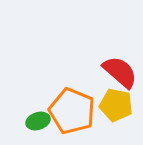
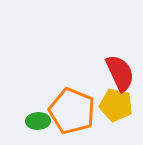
red semicircle: moved 1 px down; rotated 24 degrees clockwise
green ellipse: rotated 15 degrees clockwise
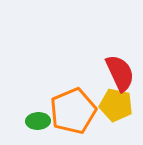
orange pentagon: moved 1 px right; rotated 27 degrees clockwise
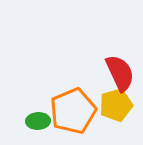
yellow pentagon: rotated 28 degrees counterclockwise
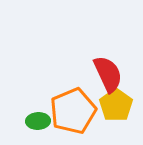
red semicircle: moved 12 px left, 1 px down
yellow pentagon: rotated 20 degrees counterclockwise
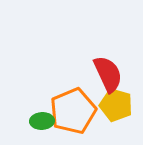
yellow pentagon: rotated 20 degrees counterclockwise
green ellipse: moved 4 px right
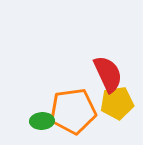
yellow pentagon: moved 1 px right, 2 px up; rotated 24 degrees counterclockwise
orange pentagon: rotated 15 degrees clockwise
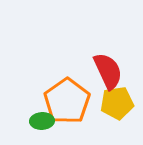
red semicircle: moved 3 px up
orange pentagon: moved 6 px left, 10 px up; rotated 27 degrees counterclockwise
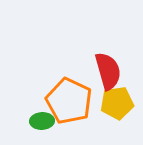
red semicircle: rotated 9 degrees clockwise
orange pentagon: moved 2 px right; rotated 12 degrees counterclockwise
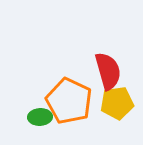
green ellipse: moved 2 px left, 4 px up
